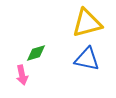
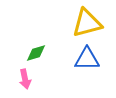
blue triangle: rotated 12 degrees counterclockwise
pink arrow: moved 3 px right, 4 px down
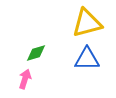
pink arrow: rotated 150 degrees counterclockwise
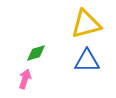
yellow triangle: moved 1 px left, 1 px down
blue triangle: moved 2 px down
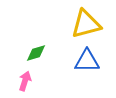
pink arrow: moved 2 px down
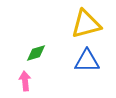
pink arrow: rotated 24 degrees counterclockwise
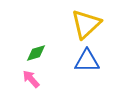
yellow triangle: rotated 28 degrees counterclockwise
pink arrow: moved 6 px right, 2 px up; rotated 36 degrees counterclockwise
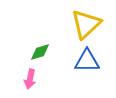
green diamond: moved 4 px right, 1 px up
pink arrow: moved 1 px left; rotated 126 degrees counterclockwise
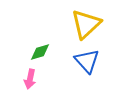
blue triangle: rotated 48 degrees clockwise
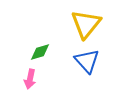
yellow triangle: rotated 8 degrees counterclockwise
